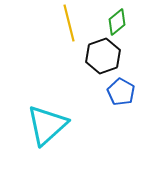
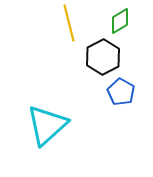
green diamond: moved 3 px right, 1 px up; rotated 8 degrees clockwise
black hexagon: moved 1 px down; rotated 8 degrees counterclockwise
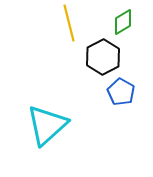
green diamond: moved 3 px right, 1 px down
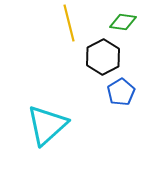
green diamond: rotated 40 degrees clockwise
blue pentagon: rotated 12 degrees clockwise
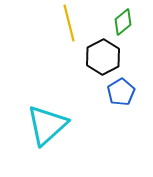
green diamond: rotated 48 degrees counterclockwise
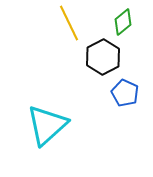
yellow line: rotated 12 degrees counterclockwise
blue pentagon: moved 4 px right, 1 px down; rotated 16 degrees counterclockwise
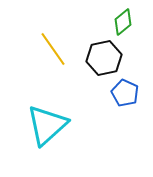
yellow line: moved 16 px left, 26 px down; rotated 9 degrees counterclockwise
black hexagon: moved 1 px right, 1 px down; rotated 16 degrees clockwise
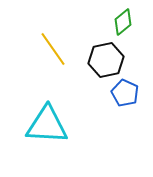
black hexagon: moved 2 px right, 2 px down
cyan triangle: rotated 45 degrees clockwise
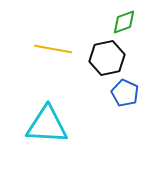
green diamond: moved 1 px right; rotated 20 degrees clockwise
yellow line: rotated 45 degrees counterclockwise
black hexagon: moved 1 px right, 2 px up
